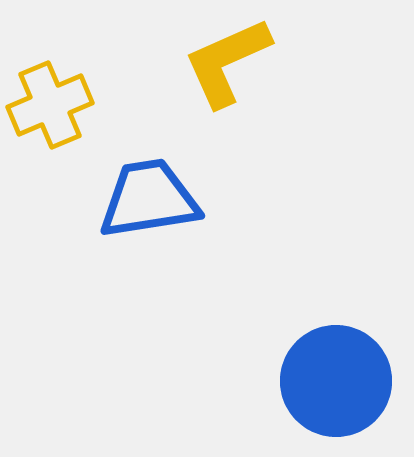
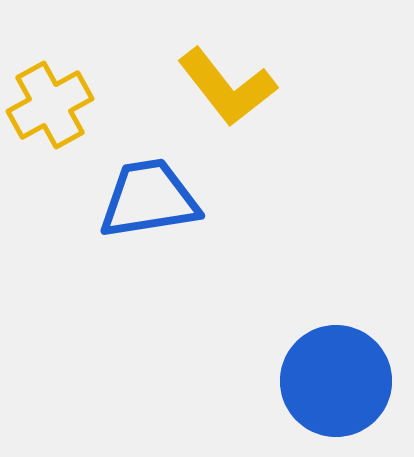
yellow L-shape: moved 25 px down; rotated 104 degrees counterclockwise
yellow cross: rotated 6 degrees counterclockwise
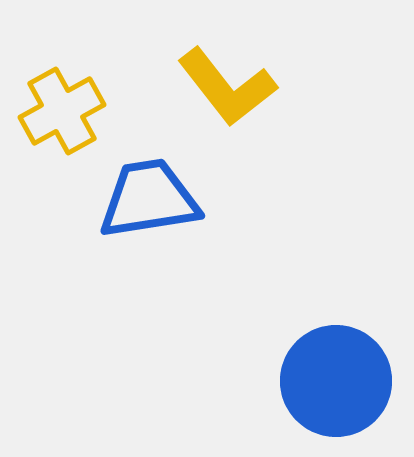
yellow cross: moved 12 px right, 6 px down
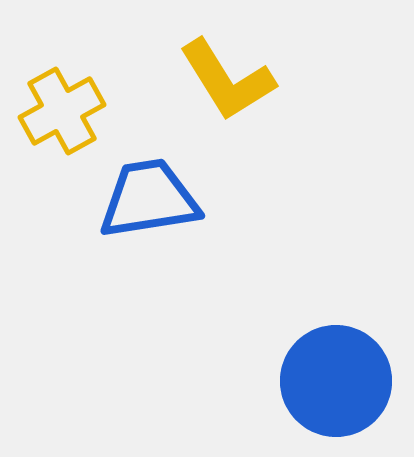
yellow L-shape: moved 7 px up; rotated 6 degrees clockwise
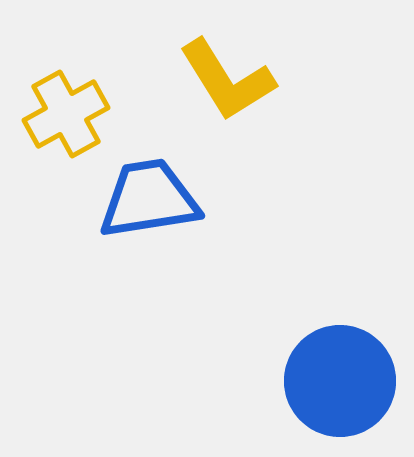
yellow cross: moved 4 px right, 3 px down
blue circle: moved 4 px right
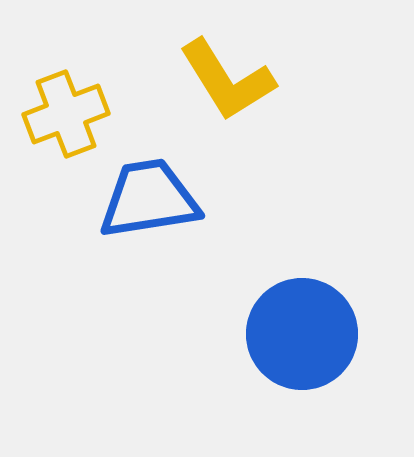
yellow cross: rotated 8 degrees clockwise
blue circle: moved 38 px left, 47 px up
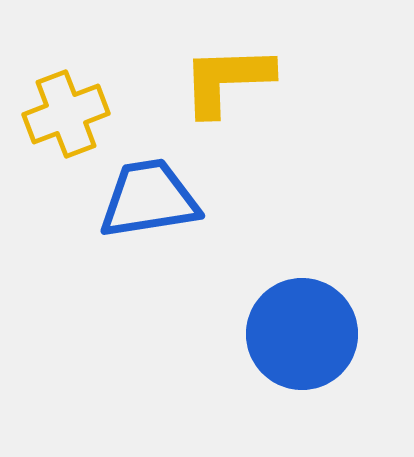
yellow L-shape: rotated 120 degrees clockwise
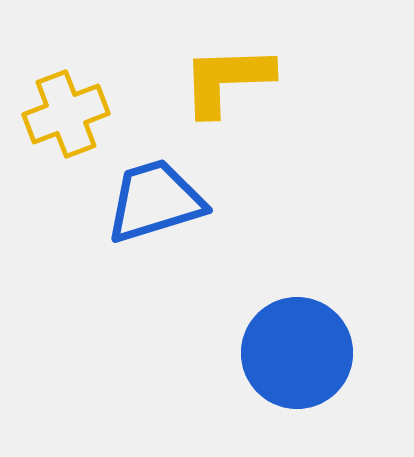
blue trapezoid: moved 6 px right, 2 px down; rotated 8 degrees counterclockwise
blue circle: moved 5 px left, 19 px down
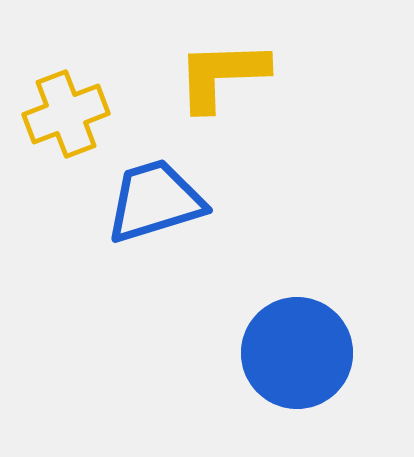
yellow L-shape: moved 5 px left, 5 px up
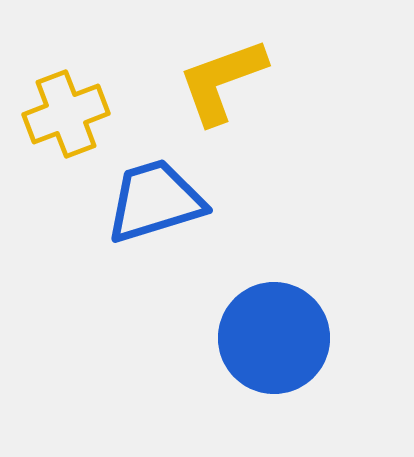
yellow L-shape: moved 6 px down; rotated 18 degrees counterclockwise
blue circle: moved 23 px left, 15 px up
